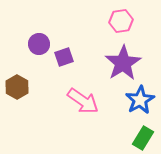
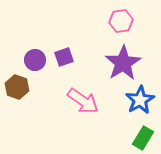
purple circle: moved 4 px left, 16 px down
brown hexagon: rotated 10 degrees counterclockwise
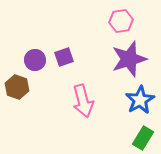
purple star: moved 6 px right, 4 px up; rotated 15 degrees clockwise
pink arrow: rotated 40 degrees clockwise
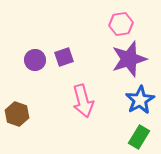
pink hexagon: moved 3 px down
brown hexagon: moved 27 px down
green rectangle: moved 4 px left, 1 px up
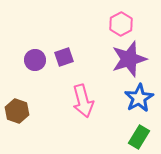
pink hexagon: rotated 20 degrees counterclockwise
blue star: moved 1 px left, 2 px up
brown hexagon: moved 3 px up
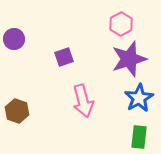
purple circle: moved 21 px left, 21 px up
green rectangle: rotated 25 degrees counterclockwise
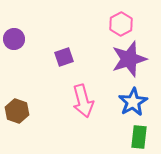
blue star: moved 6 px left, 4 px down
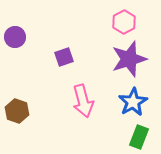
pink hexagon: moved 3 px right, 2 px up
purple circle: moved 1 px right, 2 px up
green rectangle: rotated 15 degrees clockwise
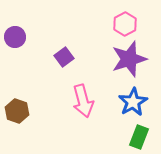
pink hexagon: moved 1 px right, 2 px down
purple square: rotated 18 degrees counterclockwise
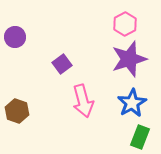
purple square: moved 2 px left, 7 px down
blue star: moved 1 px left, 1 px down
green rectangle: moved 1 px right
